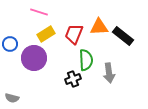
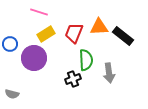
red trapezoid: moved 1 px up
gray semicircle: moved 4 px up
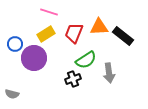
pink line: moved 10 px right
blue circle: moved 5 px right
green semicircle: rotated 60 degrees clockwise
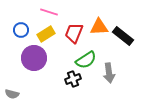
blue circle: moved 6 px right, 14 px up
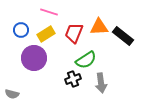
gray arrow: moved 8 px left, 10 px down
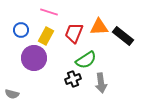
yellow rectangle: moved 2 px down; rotated 30 degrees counterclockwise
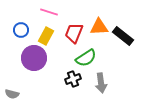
green semicircle: moved 2 px up
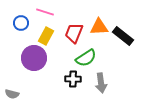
pink line: moved 4 px left
blue circle: moved 7 px up
black cross: rotated 21 degrees clockwise
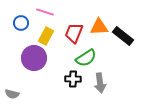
gray arrow: moved 1 px left
